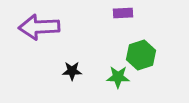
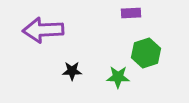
purple rectangle: moved 8 px right
purple arrow: moved 4 px right, 3 px down
green hexagon: moved 5 px right, 2 px up
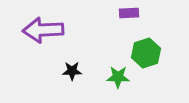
purple rectangle: moved 2 px left
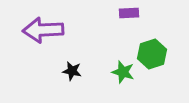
green hexagon: moved 6 px right, 1 px down
black star: rotated 12 degrees clockwise
green star: moved 5 px right, 5 px up; rotated 15 degrees clockwise
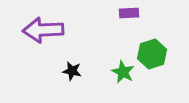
green star: rotated 10 degrees clockwise
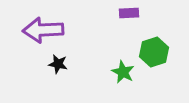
green hexagon: moved 2 px right, 2 px up
black star: moved 14 px left, 7 px up
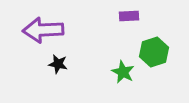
purple rectangle: moved 3 px down
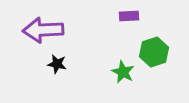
black star: moved 1 px left
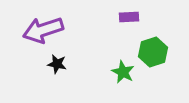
purple rectangle: moved 1 px down
purple arrow: rotated 15 degrees counterclockwise
green hexagon: moved 1 px left
